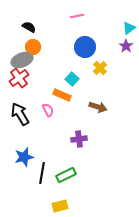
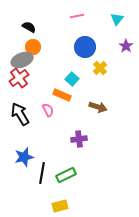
cyan triangle: moved 12 px left, 9 px up; rotated 16 degrees counterclockwise
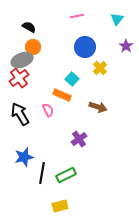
purple cross: rotated 28 degrees counterclockwise
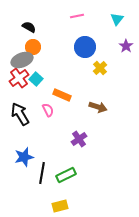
cyan square: moved 36 px left
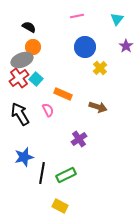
orange rectangle: moved 1 px right, 1 px up
yellow rectangle: rotated 42 degrees clockwise
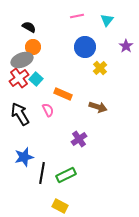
cyan triangle: moved 10 px left, 1 px down
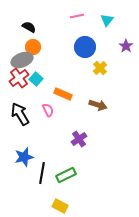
brown arrow: moved 2 px up
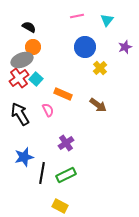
purple star: moved 1 px left, 1 px down; rotated 16 degrees clockwise
brown arrow: rotated 18 degrees clockwise
purple cross: moved 13 px left, 4 px down
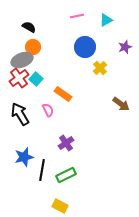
cyan triangle: moved 1 px left; rotated 24 degrees clockwise
orange rectangle: rotated 12 degrees clockwise
brown arrow: moved 23 px right, 1 px up
black line: moved 3 px up
